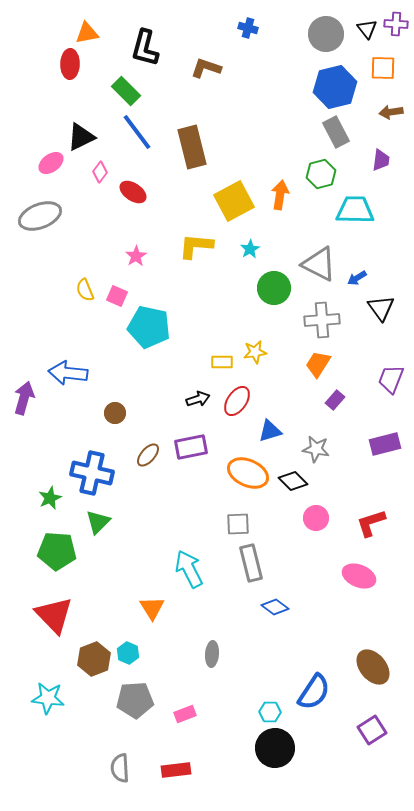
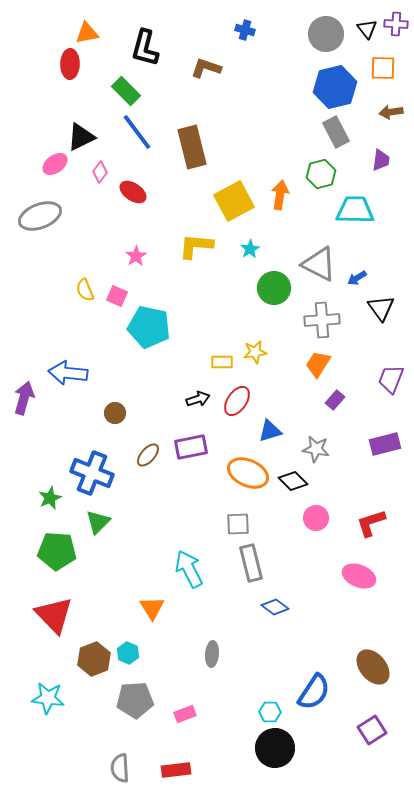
blue cross at (248, 28): moved 3 px left, 2 px down
pink ellipse at (51, 163): moved 4 px right, 1 px down
blue cross at (92, 473): rotated 9 degrees clockwise
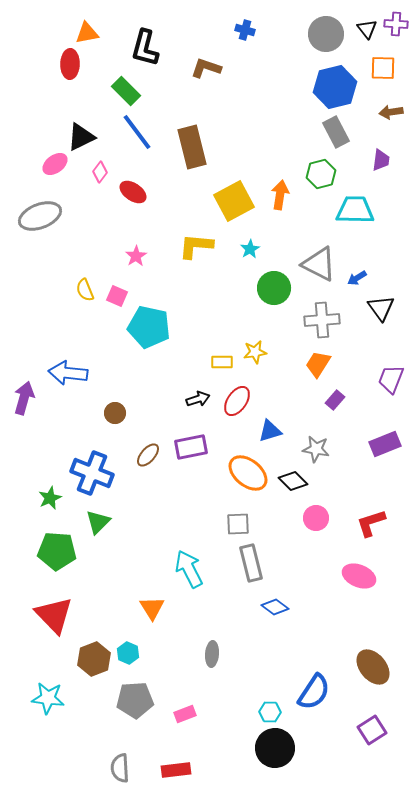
purple rectangle at (385, 444): rotated 8 degrees counterclockwise
orange ellipse at (248, 473): rotated 15 degrees clockwise
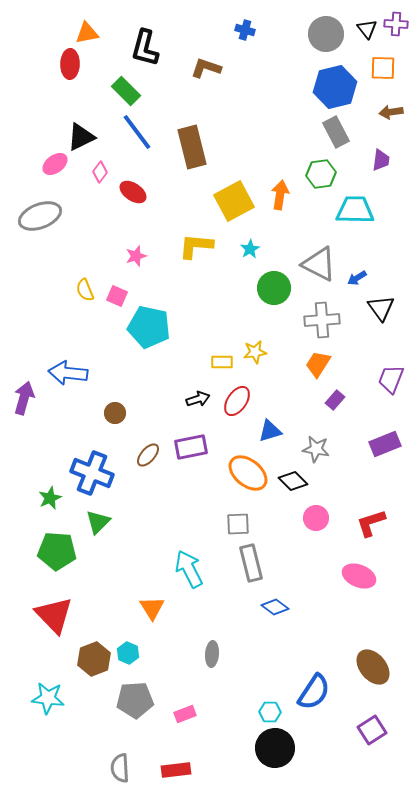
green hexagon at (321, 174): rotated 8 degrees clockwise
pink star at (136, 256): rotated 15 degrees clockwise
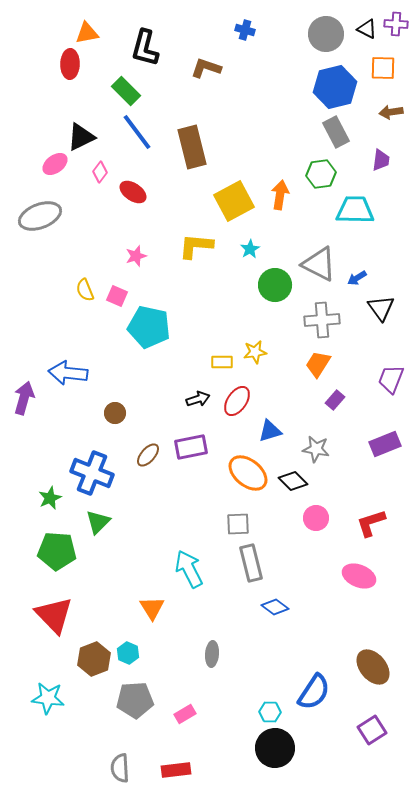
black triangle at (367, 29): rotated 25 degrees counterclockwise
green circle at (274, 288): moved 1 px right, 3 px up
pink rectangle at (185, 714): rotated 10 degrees counterclockwise
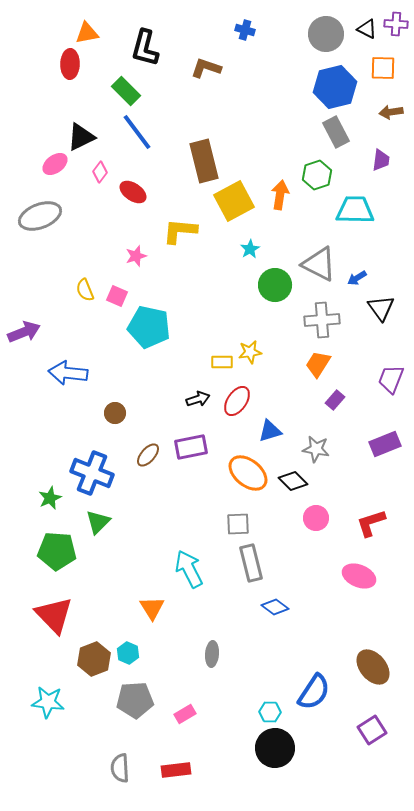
brown rectangle at (192, 147): moved 12 px right, 14 px down
green hexagon at (321, 174): moved 4 px left, 1 px down; rotated 12 degrees counterclockwise
yellow L-shape at (196, 246): moved 16 px left, 15 px up
yellow star at (255, 352): moved 5 px left
purple arrow at (24, 398): moved 66 px up; rotated 52 degrees clockwise
cyan star at (48, 698): moved 4 px down
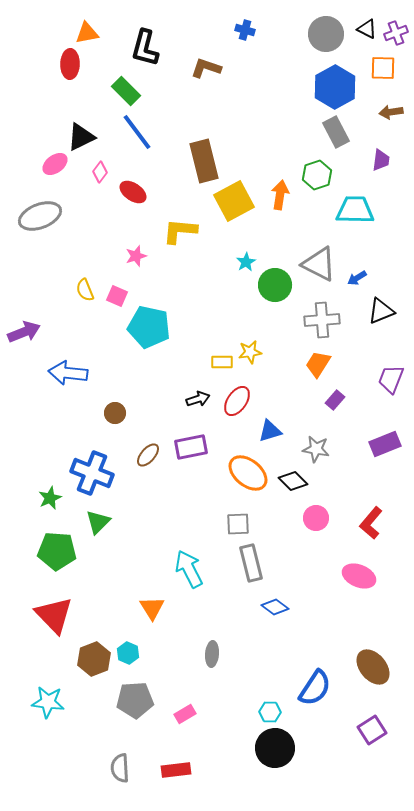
purple cross at (396, 24): moved 9 px down; rotated 25 degrees counterclockwise
blue hexagon at (335, 87): rotated 15 degrees counterclockwise
cyan star at (250, 249): moved 4 px left, 13 px down
black triangle at (381, 308): moved 3 px down; rotated 44 degrees clockwise
red L-shape at (371, 523): rotated 32 degrees counterclockwise
blue semicircle at (314, 692): moved 1 px right, 4 px up
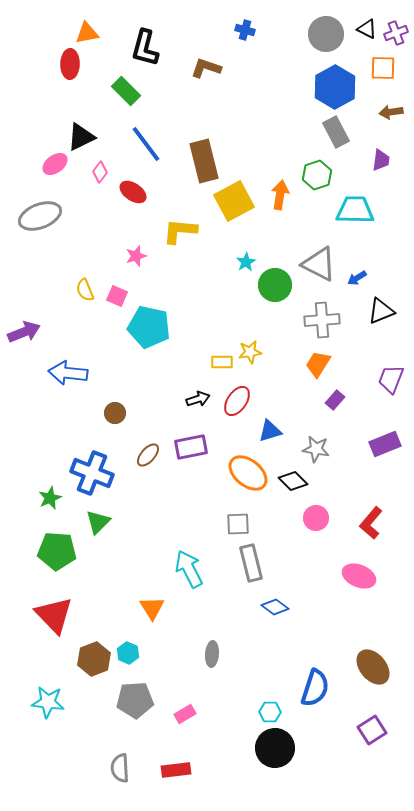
blue line at (137, 132): moved 9 px right, 12 px down
blue semicircle at (315, 688): rotated 15 degrees counterclockwise
